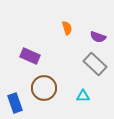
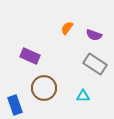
orange semicircle: rotated 128 degrees counterclockwise
purple semicircle: moved 4 px left, 2 px up
gray rectangle: rotated 10 degrees counterclockwise
blue rectangle: moved 2 px down
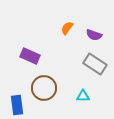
blue rectangle: moved 2 px right; rotated 12 degrees clockwise
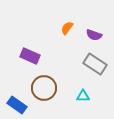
blue rectangle: rotated 48 degrees counterclockwise
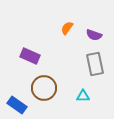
gray rectangle: rotated 45 degrees clockwise
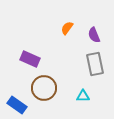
purple semicircle: rotated 49 degrees clockwise
purple rectangle: moved 3 px down
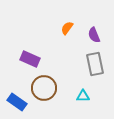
blue rectangle: moved 3 px up
